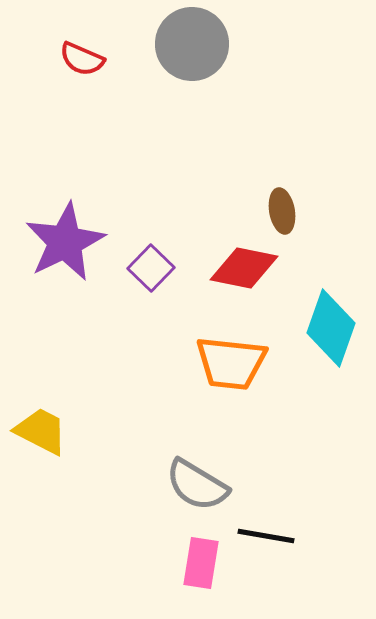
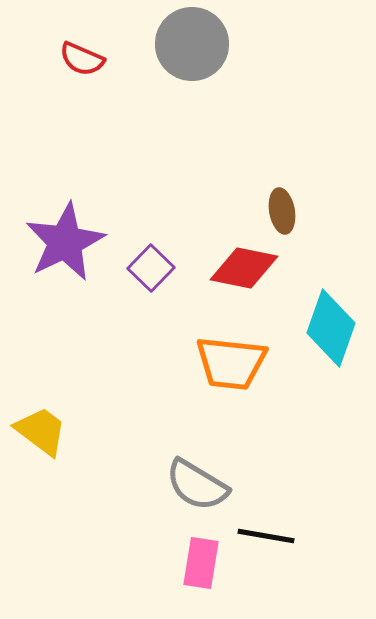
yellow trapezoid: rotated 10 degrees clockwise
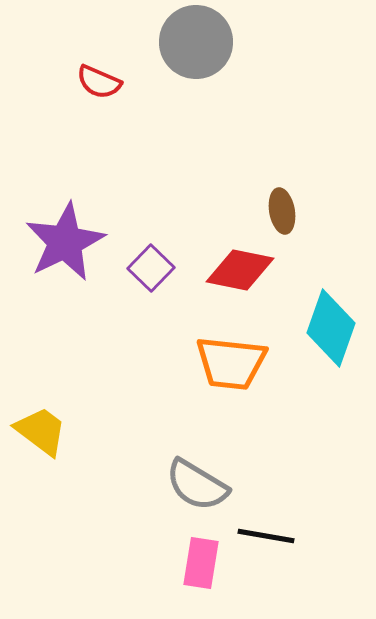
gray circle: moved 4 px right, 2 px up
red semicircle: moved 17 px right, 23 px down
red diamond: moved 4 px left, 2 px down
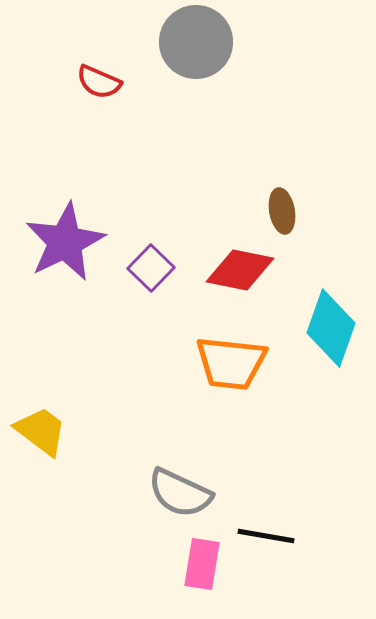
gray semicircle: moved 17 px left, 8 px down; rotated 6 degrees counterclockwise
pink rectangle: moved 1 px right, 1 px down
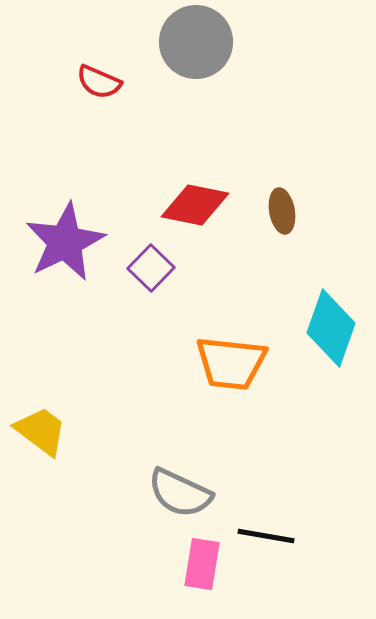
red diamond: moved 45 px left, 65 px up
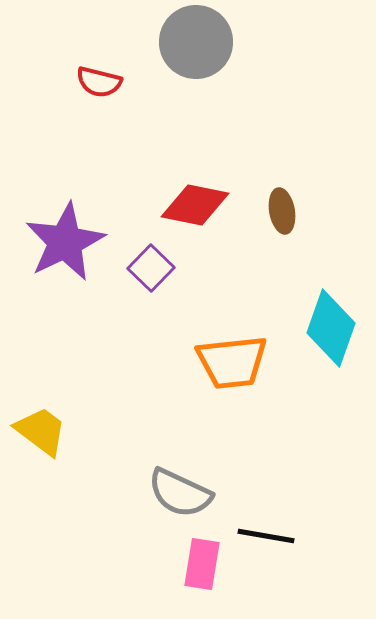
red semicircle: rotated 9 degrees counterclockwise
orange trapezoid: moved 1 px right, 1 px up; rotated 12 degrees counterclockwise
